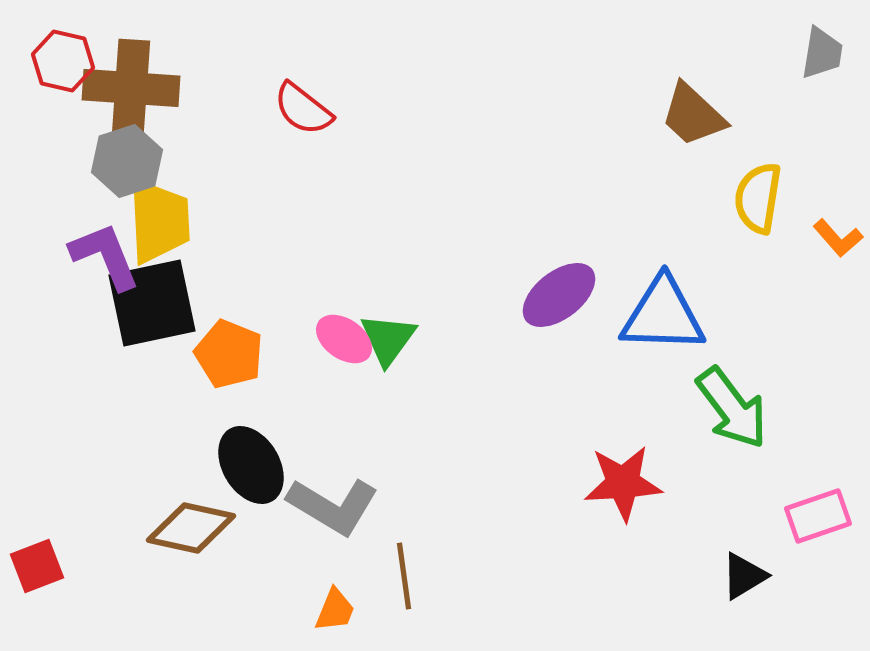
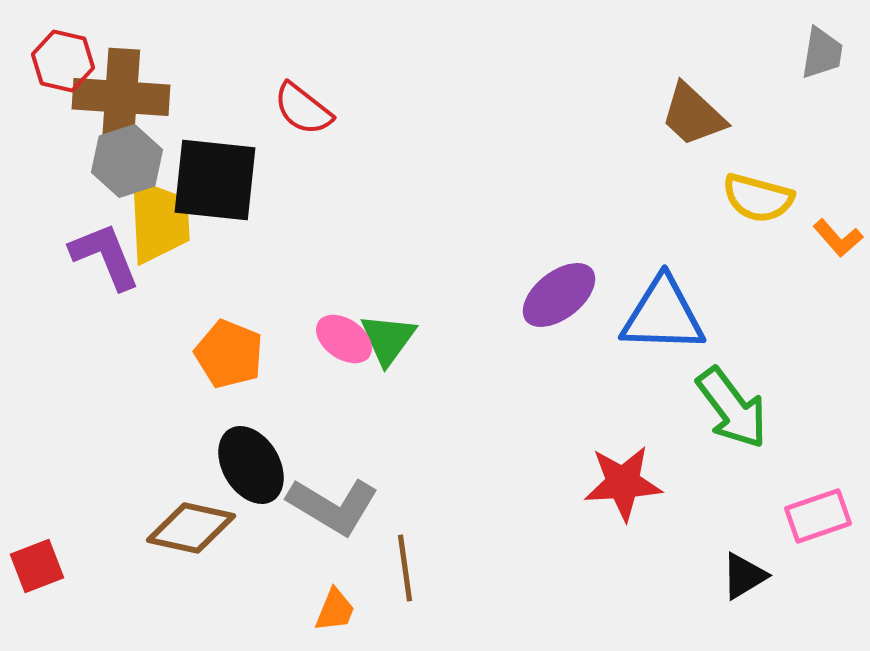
brown cross: moved 10 px left, 9 px down
yellow semicircle: rotated 84 degrees counterclockwise
black square: moved 63 px right, 123 px up; rotated 18 degrees clockwise
brown line: moved 1 px right, 8 px up
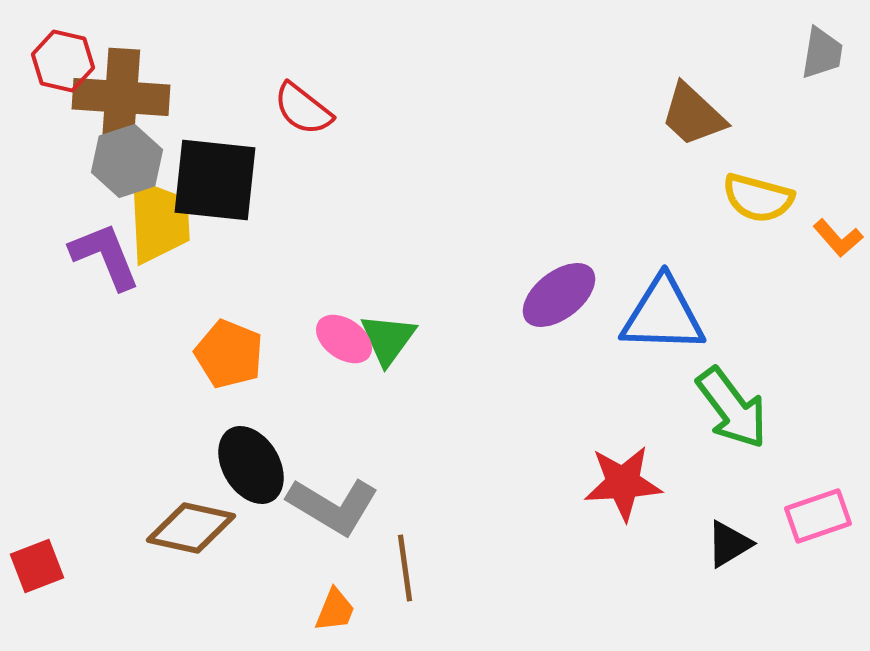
black triangle: moved 15 px left, 32 px up
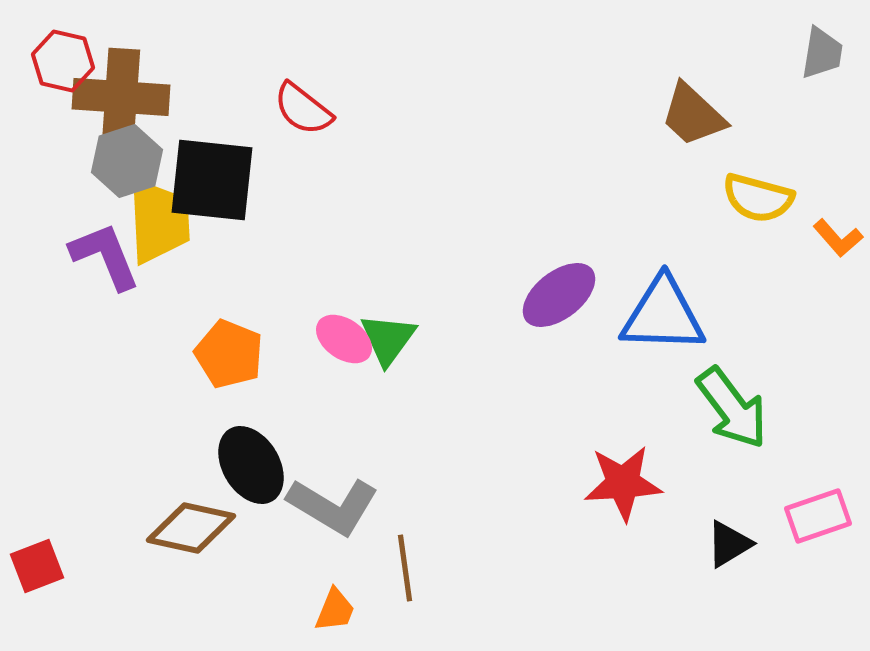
black square: moved 3 px left
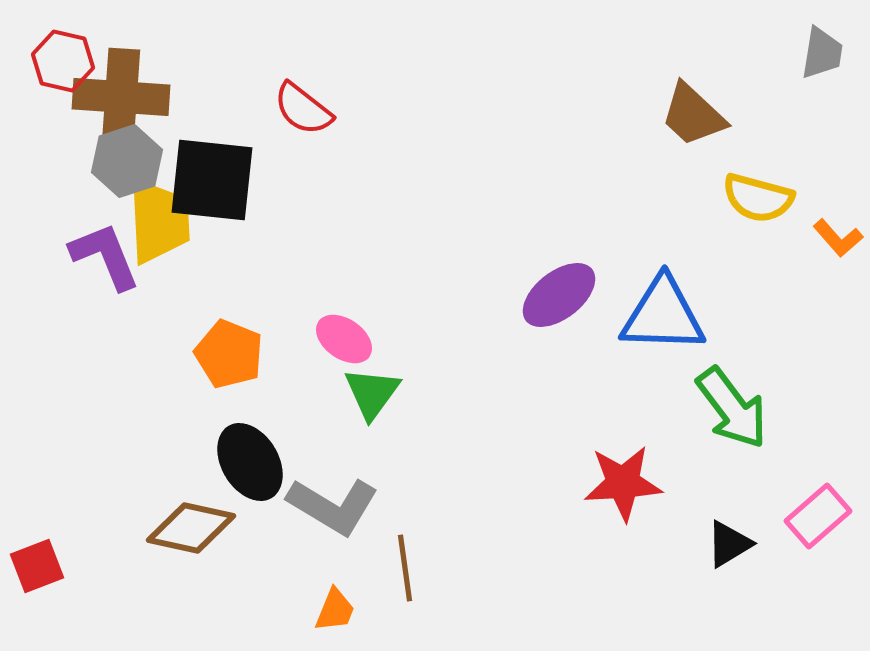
green triangle: moved 16 px left, 54 px down
black ellipse: moved 1 px left, 3 px up
pink rectangle: rotated 22 degrees counterclockwise
